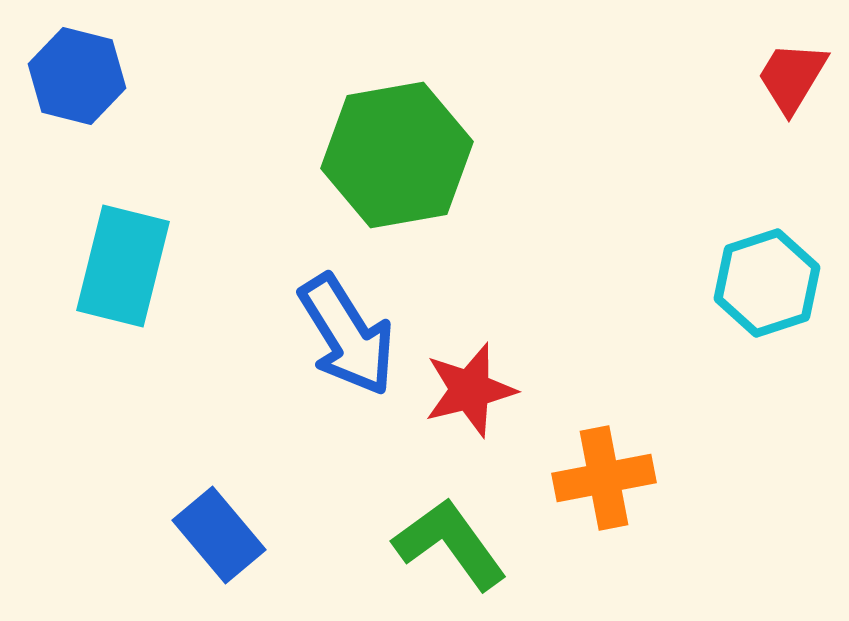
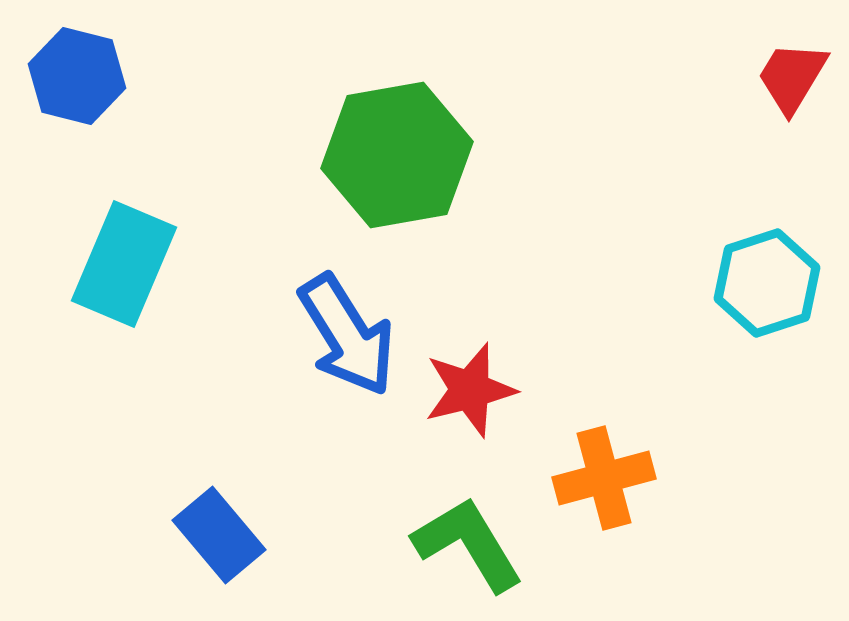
cyan rectangle: moved 1 px right, 2 px up; rotated 9 degrees clockwise
orange cross: rotated 4 degrees counterclockwise
green L-shape: moved 18 px right; rotated 5 degrees clockwise
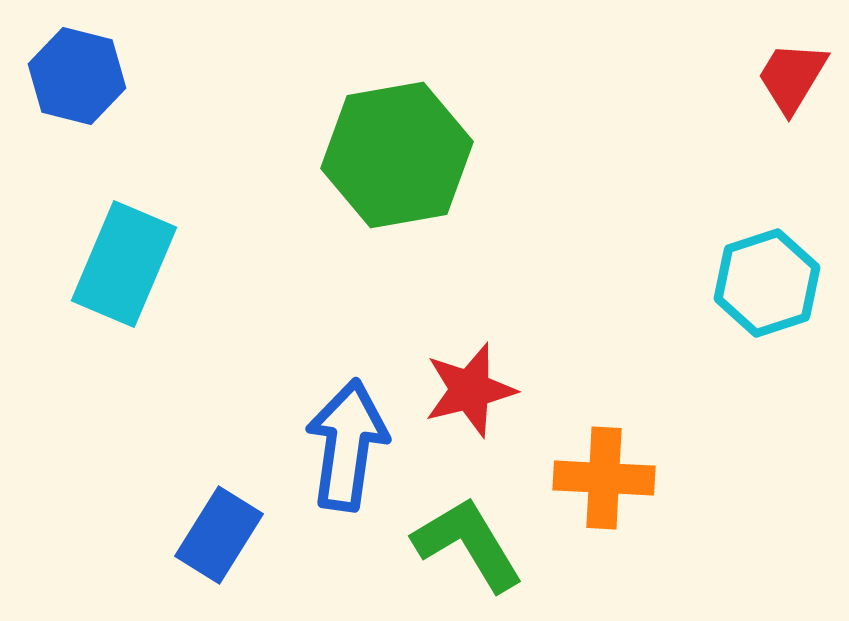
blue arrow: moved 110 px down; rotated 140 degrees counterclockwise
orange cross: rotated 18 degrees clockwise
blue rectangle: rotated 72 degrees clockwise
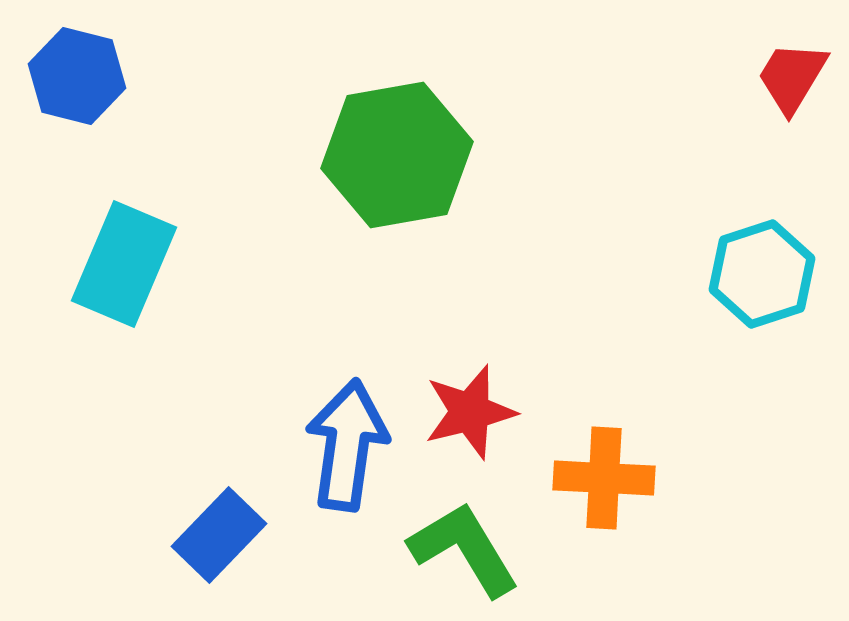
cyan hexagon: moved 5 px left, 9 px up
red star: moved 22 px down
blue rectangle: rotated 12 degrees clockwise
green L-shape: moved 4 px left, 5 px down
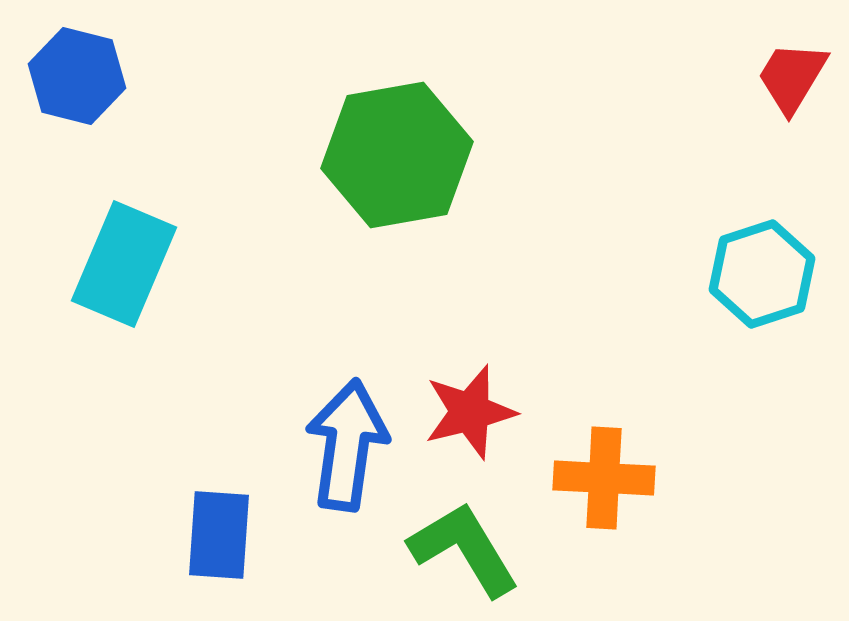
blue rectangle: rotated 40 degrees counterclockwise
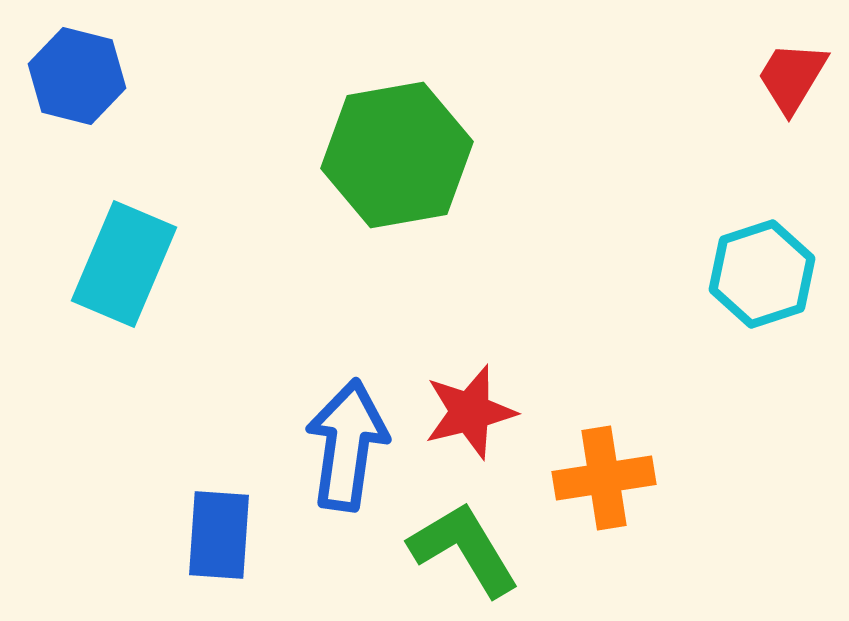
orange cross: rotated 12 degrees counterclockwise
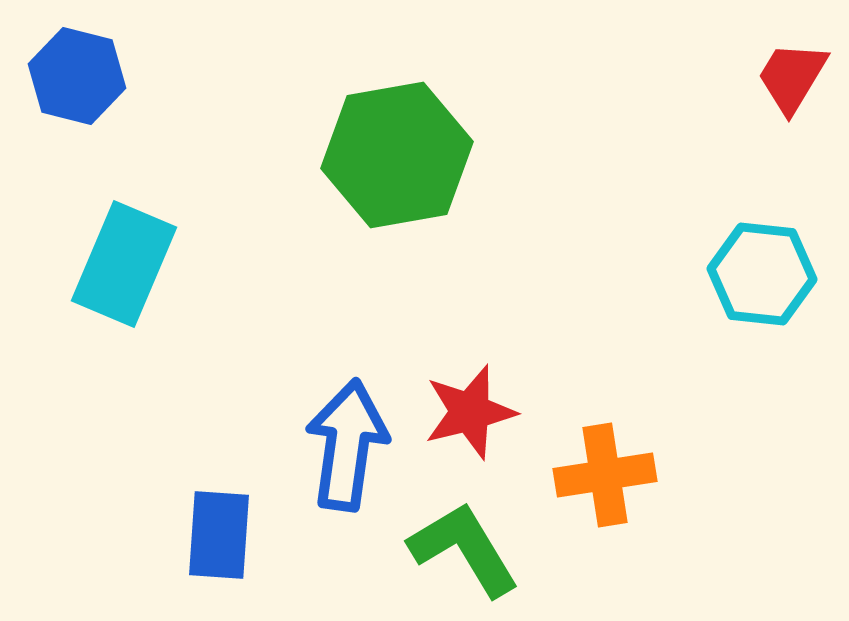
cyan hexagon: rotated 24 degrees clockwise
orange cross: moved 1 px right, 3 px up
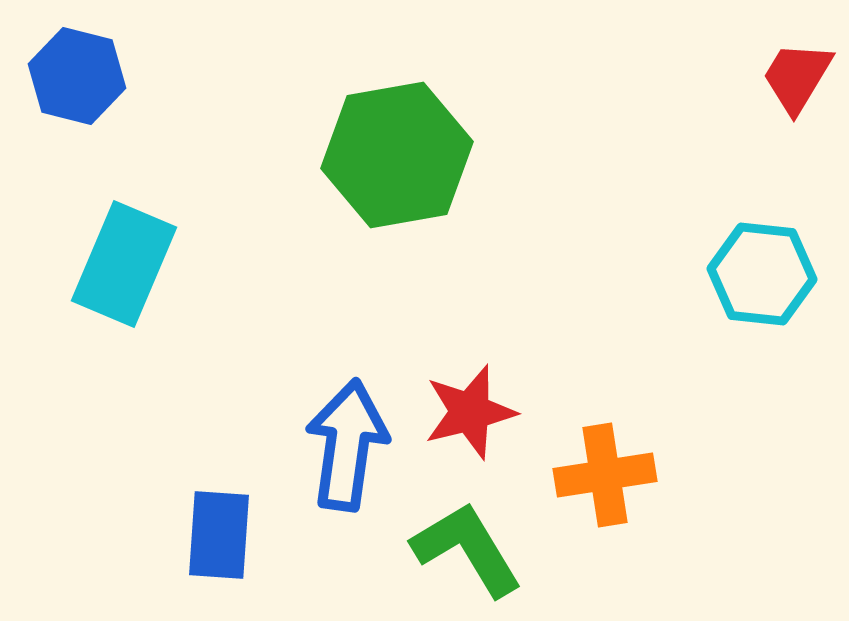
red trapezoid: moved 5 px right
green L-shape: moved 3 px right
